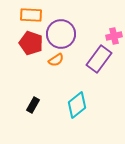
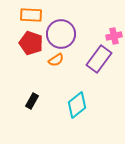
black rectangle: moved 1 px left, 4 px up
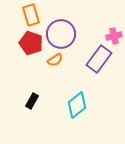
orange rectangle: rotated 70 degrees clockwise
orange semicircle: moved 1 px left
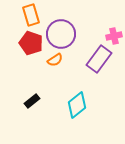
black rectangle: rotated 21 degrees clockwise
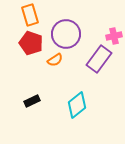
orange rectangle: moved 1 px left
purple circle: moved 5 px right
black rectangle: rotated 14 degrees clockwise
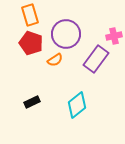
purple rectangle: moved 3 px left
black rectangle: moved 1 px down
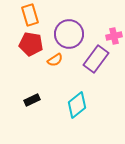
purple circle: moved 3 px right
red pentagon: moved 1 px down; rotated 10 degrees counterclockwise
black rectangle: moved 2 px up
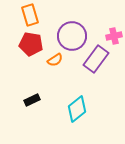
purple circle: moved 3 px right, 2 px down
cyan diamond: moved 4 px down
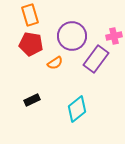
orange semicircle: moved 3 px down
